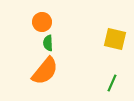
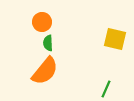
green line: moved 6 px left, 6 px down
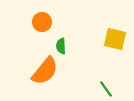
green semicircle: moved 13 px right, 3 px down
green line: rotated 60 degrees counterclockwise
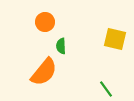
orange circle: moved 3 px right
orange semicircle: moved 1 px left, 1 px down
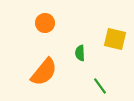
orange circle: moved 1 px down
green semicircle: moved 19 px right, 7 px down
green line: moved 6 px left, 3 px up
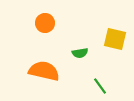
green semicircle: rotated 98 degrees counterclockwise
orange semicircle: moved 1 px up; rotated 116 degrees counterclockwise
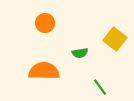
yellow square: rotated 25 degrees clockwise
orange semicircle: rotated 12 degrees counterclockwise
green line: moved 1 px down
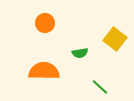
green line: rotated 12 degrees counterclockwise
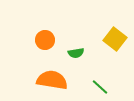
orange circle: moved 17 px down
green semicircle: moved 4 px left
orange semicircle: moved 8 px right, 9 px down; rotated 8 degrees clockwise
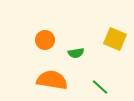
yellow square: rotated 15 degrees counterclockwise
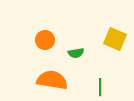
green line: rotated 48 degrees clockwise
